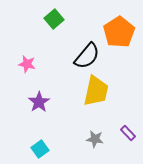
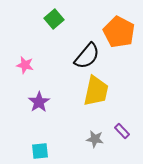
orange pentagon: rotated 12 degrees counterclockwise
pink star: moved 2 px left, 1 px down
purple rectangle: moved 6 px left, 2 px up
cyan square: moved 2 px down; rotated 30 degrees clockwise
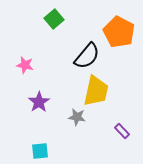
gray star: moved 18 px left, 22 px up
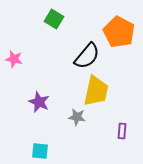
green square: rotated 18 degrees counterclockwise
pink star: moved 11 px left, 6 px up
purple star: rotated 15 degrees counterclockwise
purple rectangle: rotated 49 degrees clockwise
cyan square: rotated 12 degrees clockwise
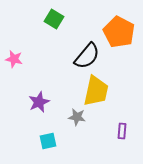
purple star: rotated 25 degrees clockwise
cyan square: moved 8 px right, 10 px up; rotated 18 degrees counterclockwise
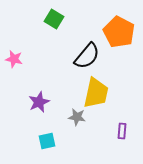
yellow trapezoid: moved 2 px down
cyan square: moved 1 px left
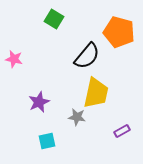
orange pentagon: rotated 12 degrees counterclockwise
purple rectangle: rotated 56 degrees clockwise
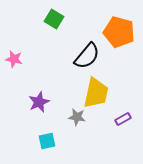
purple rectangle: moved 1 px right, 12 px up
